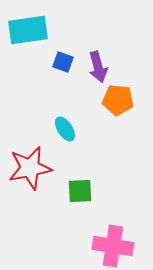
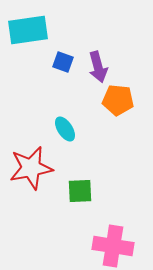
red star: moved 1 px right
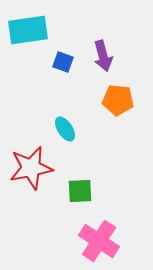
purple arrow: moved 5 px right, 11 px up
pink cross: moved 14 px left, 5 px up; rotated 24 degrees clockwise
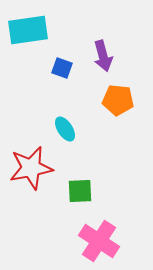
blue square: moved 1 px left, 6 px down
